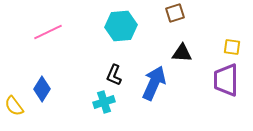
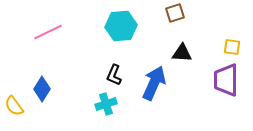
cyan cross: moved 2 px right, 2 px down
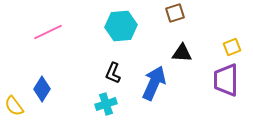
yellow square: rotated 30 degrees counterclockwise
black L-shape: moved 1 px left, 2 px up
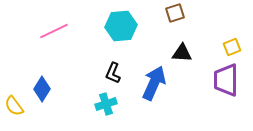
pink line: moved 6 px right, 1 px up
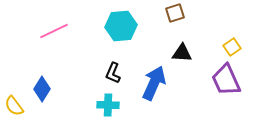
yellow square: rotated 12 degrees counterclockwise
purple trapezoid: rotated 24 degrees counterclockwise
cyan cross: moved 2 px right, 1 px down; rotated 20 degrees clockwise
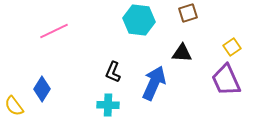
brown square: moved 13 px right
cyan hexagon: moved 18 px right, 6 px up; rotated 12 degrees clockwise
black L-shape: moved 1 px up
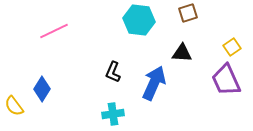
cyan cross: moved 5 px right, 9 px down; rotated 10 degrees counterclockwise
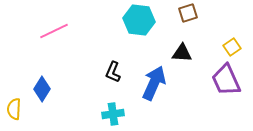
yellow semicircle: moved 3 px down; rotated 40 degrees clockwise
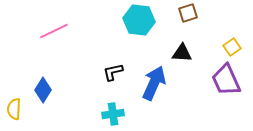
black L-shape: rotated 55 degrees clockwise
blue diamond: moved 1 px right, 1 px down
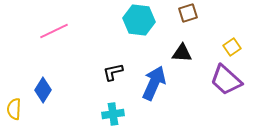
purple trapezoid: rotated 24 degrees counterclockwise
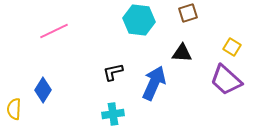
yellow square: rotated 24 degrees counterclockwise
